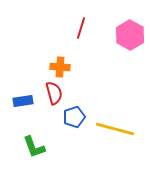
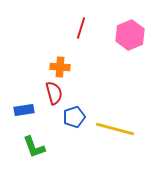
pink hexagon: rotated 8 degrees clockwise
blue rectangle: moved 1 px right, 9 px down
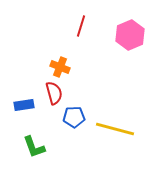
red line: moved 2 px up
orange cross: rotated 18 degrees clockwise
blue rectangle: moved 5 px up
blue pentagon: rotated 15 degrees clockwise
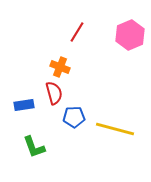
red line: moved 4 px left, 6 px down; rotated 15 degrees clockwise
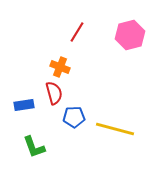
pink hexagon: rotated 8 degrees clockwise
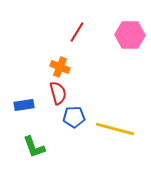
pink hexagon: rotated 16 degrees clockwise
red semicircle: moved 4 px right
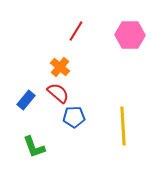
red line: moved 1 px left, 1 px up
orange cross: rotated 18 degrees clockwise
red semicircle: rotated 35 degrees counterclockwise
blue rectangle: moved 2 px right, 5 px up; rotated 42 degrees counterclockwise
yellow line: moved 8 px right, 3 px up; rotated 72 degrees clockwise
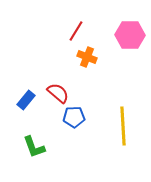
orange cross: moved 27 px right, 10 px up; rotated 18 degrees counterclockwise
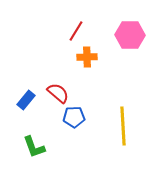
orange cross: rotated 24 degrees counterclockwise
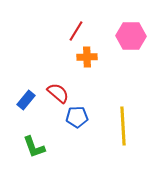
pink hexagon: moved 1 px right, 1 px down
blue pentagon: moved 3 px right
